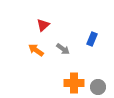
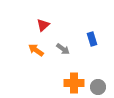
blue rectangle: rotated 40 degrees counterclockwise
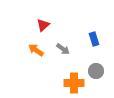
blue rectangle: moved 2 px right
gray circle: moved 2 px left, 16 px up
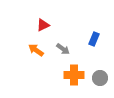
red triangle: rotated 16 degrees clockwise
blue rectangle: rotated 40 degrees clockwise
gray circle: moved 4 px right, 7 px down
orange cross: moved 8 px up
